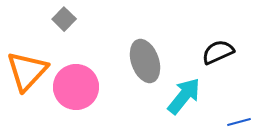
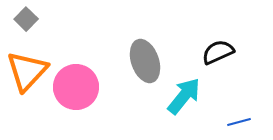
gray square: moved 38 px left
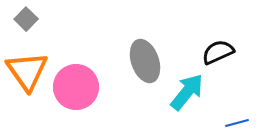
orange triangle: rotated 18 degrees counterclockwise
cyan arrow: moved 3 px right, 4 px up
blue line: moved 2 px left, 1 px down
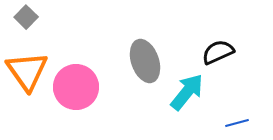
gray square: moved 2 px up
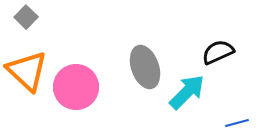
gray ellipse: moved 6 px down
orange triangle: rotated 12 degrees counterclockwise
cyan arrow: rotated 6 degrees clockwise
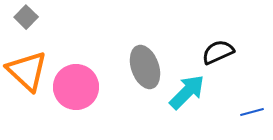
blue line: moved 15 px right, 11 px up
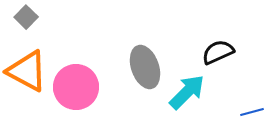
orange triangle: rotated 15 degrees counterclockwise
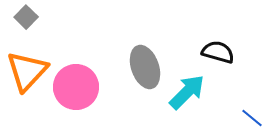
black semicircle: rotated 40 degrees clockwise
orange triangle: rotated 45 degrees clockwise
blue line: moved 6 px down; rotated 55 degrees clockwise
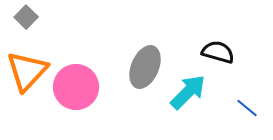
gray ellipse: rotated 42 degrees clockwise
cyan arrow: moved 1 px right
blue line: moved 5 px left, 10 px up
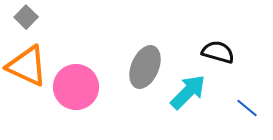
orange triangle: moved 5 px up; rotated 48 degrees counterclockwise
